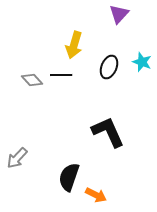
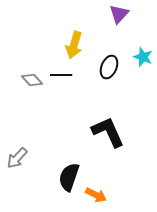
cyan star: moved 1 px right, 5 px up
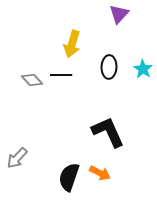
yellow arrow: moved 2 px left, 1 px up
cyan star: moved 12 px down; rotated 12 degrees clockwise
black ellipse: rotated 20 degrees counterclockwise
orange arrow: moved 4 px right, 22 px up
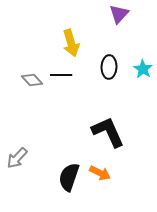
yellow arrow: moved 1 px left, 1 px up; rotated 32 degrees counterclockwise
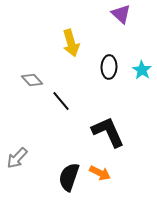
purple triangle: moved 2 px right; rotated 30 degrees counterclockwise
cyan star: moved 1 px left, 1 px down
black line: moved 26 px down; rotated 50 degrees clockwise
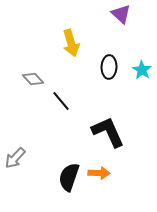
gray diamond: moved 1 px right, 1 px up
gray arrow: moved 2 px left
orange arrow: moved 1 px left; rotated 25 degrees counterclockwise
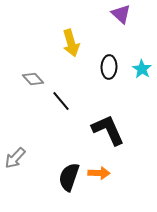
cyan star: moved 1 px up
black L-shape: moved 2 px up
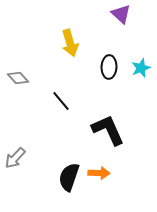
yellow arrow: moved 1 px left
cyan star: moved 1 px left, 1 px up; rotated 18 degrees clockwise
gray diamond: moved 15 px left, 1 px up
